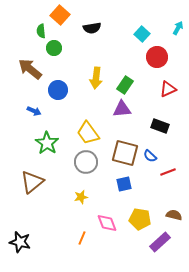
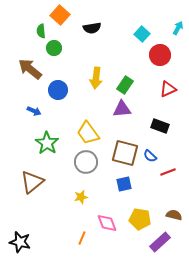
red circle: moved 3 px right, 2 px up
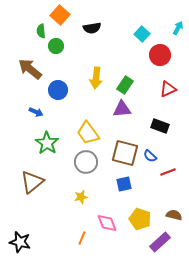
green circle: moved 2 px right, 2 px up
blue arrow: moved 2 px right, 1 px down
yellow pentagon: rotated 10 degrees clockwise
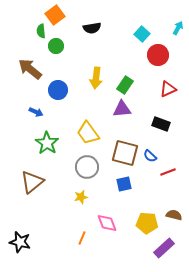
orange square: moved 5 px left; rotated 12 degrees clockwise
red circle: moved 2 px left
black rectangle: moved 1 px right, 2 px up
gray circle: moved 1 px right, 5 px down
yellow pentagon: moved 7 px right, 4 px down; rotated 15 degrees counterclockwise
purple rectangle: moved 4 px right, 6 px down
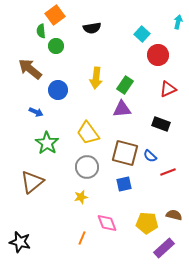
cyan arrow: moved 6 px up; rotated 16 degrees counterclockwise
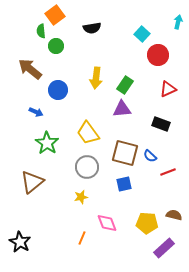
black star: rotated 15 degrees clockwise
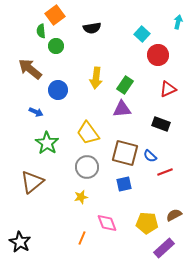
red line: moved 3 px left
brown semicircle: rotated 42 degrees counterclockwise
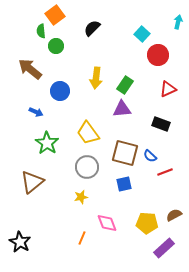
black semicircle: rotated 144 degrees clockwise
blue circle: moved 2 px right, 1 px down
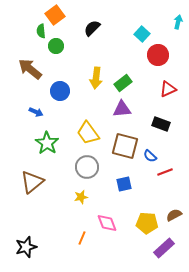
green rectangle: moved 2 px left, 2 px up; rotated 18 degrees clockwise
brown square: moved 7 px up
black star: moved 6 px right, 5 px down; rotated 25 degrees clockwise
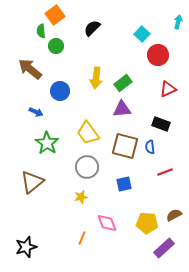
blue semicircle: moved 9 px up; rotated 40 degrees clockwise
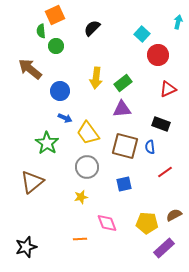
orange square: rotated 12 degrees clockwise
blue arrow: moved 29 px right, 6 px down
red line: rotated 14 degrees counterclockwise
orange line: moved 2 px left, 1 px down; rotated 64 degrees clockwise
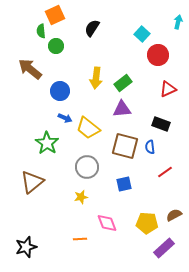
black semicircle: rotated 12 degrees counterclockwise
yellow trapezoid: moved 5 px up; rotated 15 degrees counterclockwise
